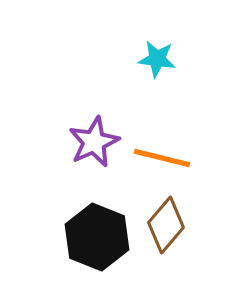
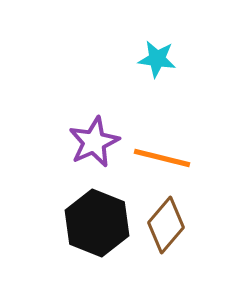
black hexagon: moved 14 px up
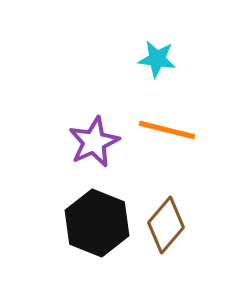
orange line: moved 5 px right, 28 px up
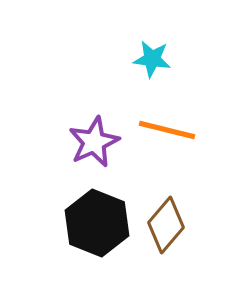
cyan star: moved 5 px left
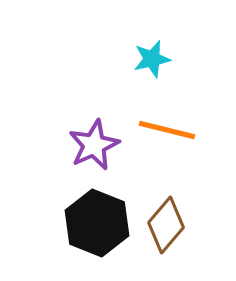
cyan star: rotated 21 degrees counterclockwise
purple star: moved 3 px down
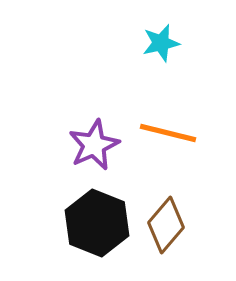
cyan star: moved 9 px right, 16 px up
orange line: moved 1 px right, 3 px down
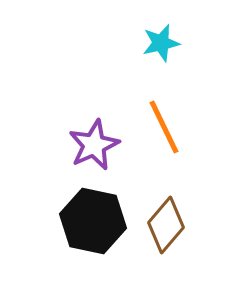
orange line: moved 4 px left, 6 px up; rotated 50 degrees clockwise
black hexagon: moved 4 px left, 2 px up; rotated 10 degrees counterclockwise
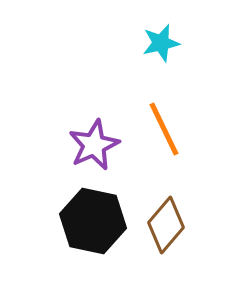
orange line: moved 2 px down
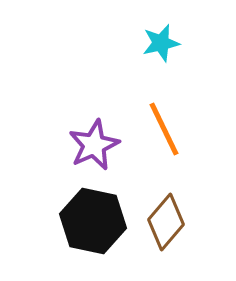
brown diamond: moved 3 px up
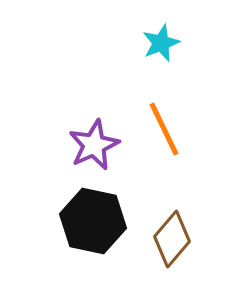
cyan star: rotated 9 degrees counterclockwise
brown diamond: moved 6 px right, 17 px down
